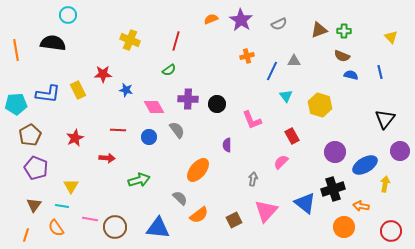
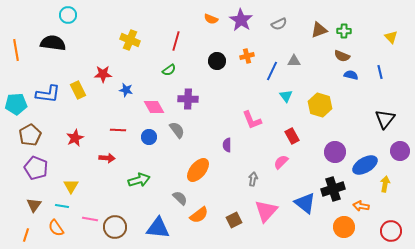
orange semicircle at (211, 19): rotated 136 degrees counterclockwise
black circle at (217, 104): moved 43 px up
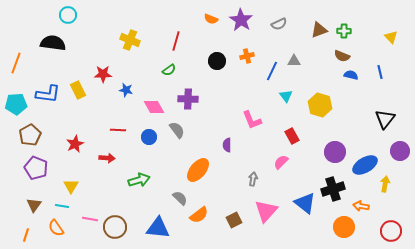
orange line at (16, 50): moved 13 px down; rotated 30 degrees clockwise
red star at (75, 138): moved 6 px down
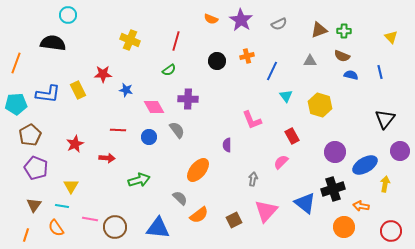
gray triangle at (294, 61): moved 16 px right
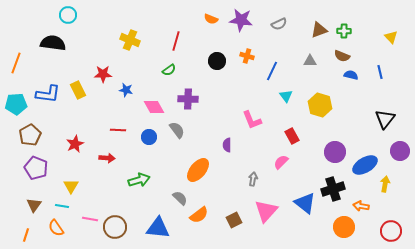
purple star at (241, 20): rotated 25 degrees counterclockwise
orange cross at (247, 56): rotated 32 degrees clockwise
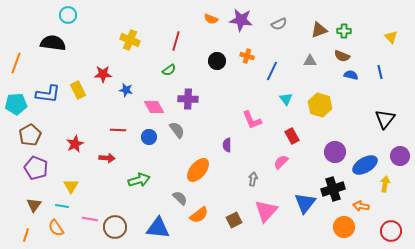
cyan triangle at (286, 96): moved 3 px down
purple circle at (400, 151): moved 5 px down
blue triangle at (305, 203): rotated 30 degrees clockwise
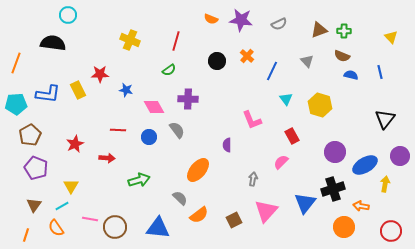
orange cross at (247, 56): rotated 24 degrees clockwise
gray triangle at (310, 61): moved 3 px left; rotated 48 degrees clockwise
red star at (103, 74): moved 3 px left
cyan line at (62, 206): rotated 40 degrees counterclockwise
